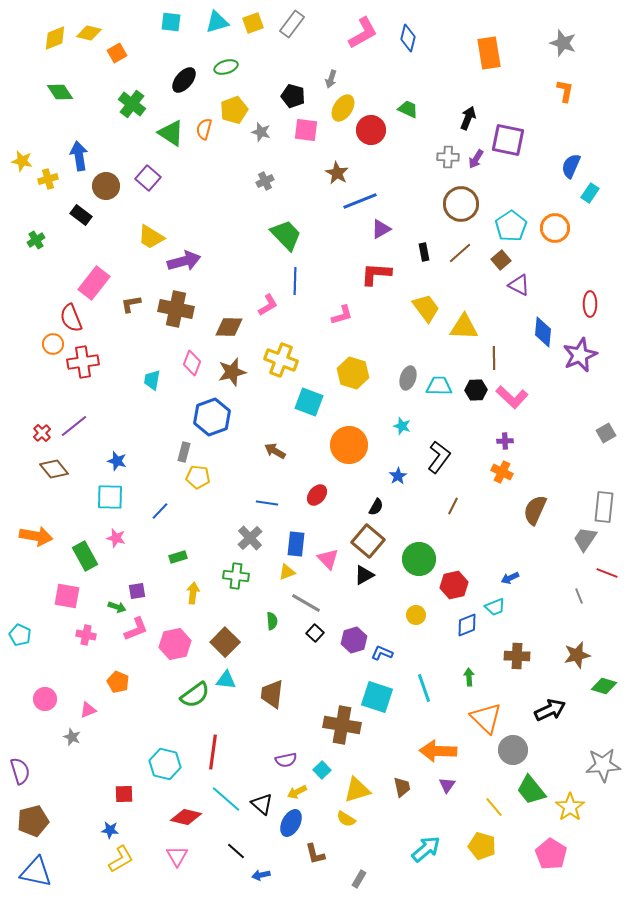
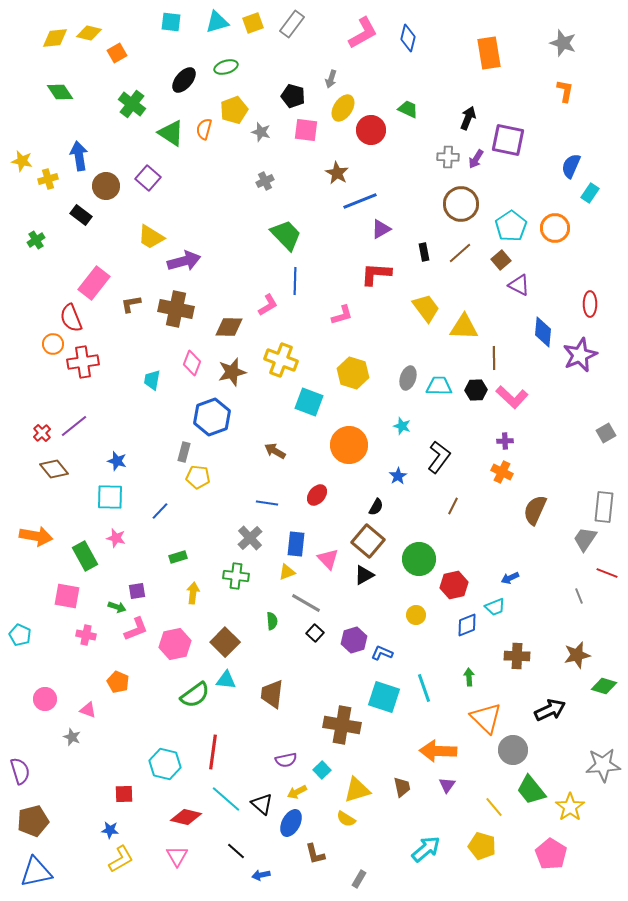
yellow diamond at (55, 38): rotated 16 degrees clockwise
cyan square at (377, 697): moved 7 px right
pink triangle at (88, 710): rotated 42 degrees clockwise
blue triangle at (36, 872): rotated 24 degrees counterclockwise
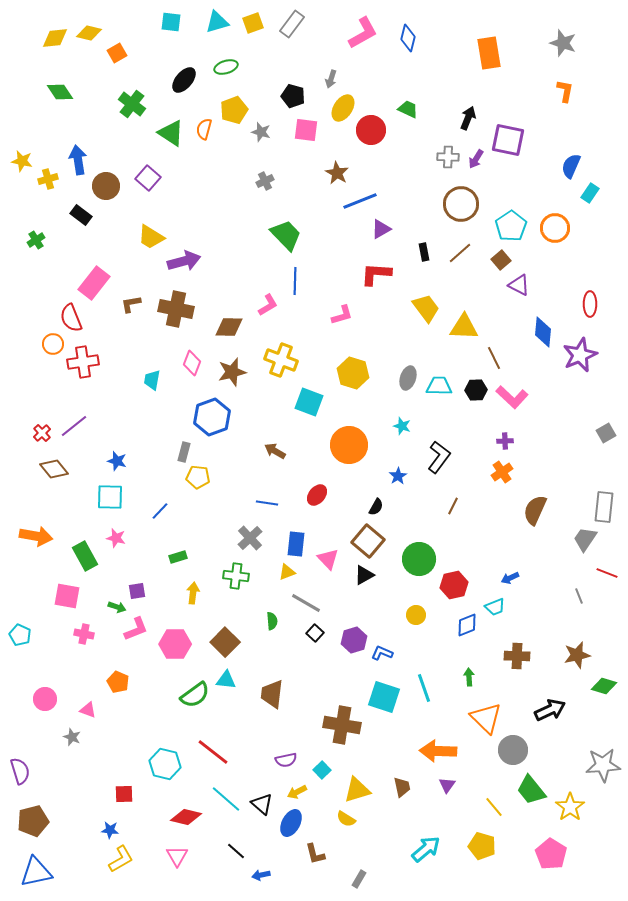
blue arrow at (79, 156): moved 1 px left, 4 px down
brown line at (494, 358): rotated 25 degrees counterclockwise
orange cross at (502, 472): rotated 30 degrees clockwise
pink cross at (86, 635): moved 2 px left, 1 px up
pink hexagon at (175, 644): rotated 12 degrees clockwise
red line at (213, 752): rotated 60 degrees counterclockwise
